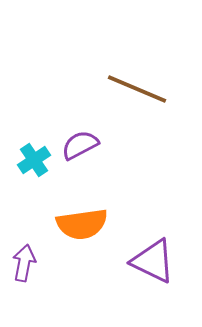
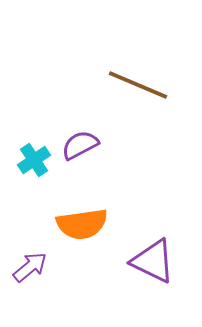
brown line: moved 1 px right, 4 px up
purple arrow: moved 6 px right, 4 px down; rotated 39 degrees clockwise
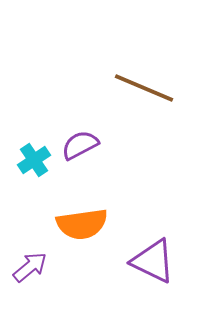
brown line: moved 6 px right, 3 px down
